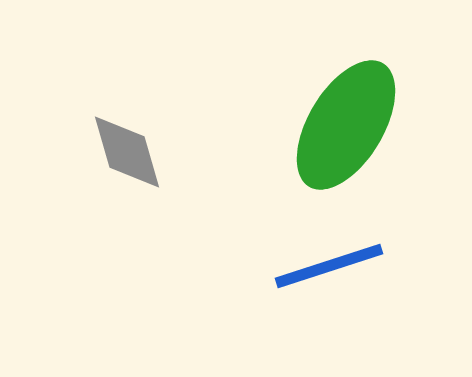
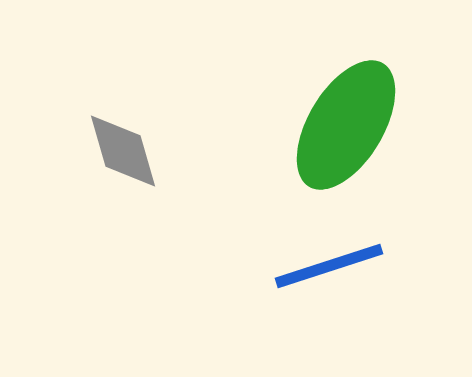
gray diamond: moved 4 px left, 1 px up
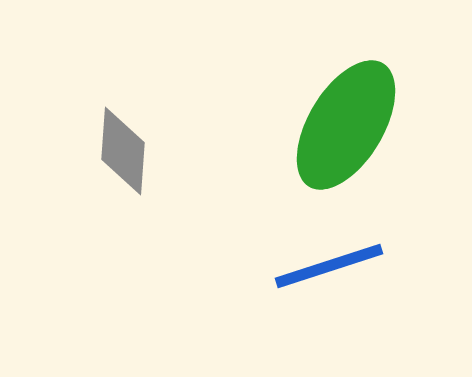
gray diamond: rotated 20 degrees clockwise
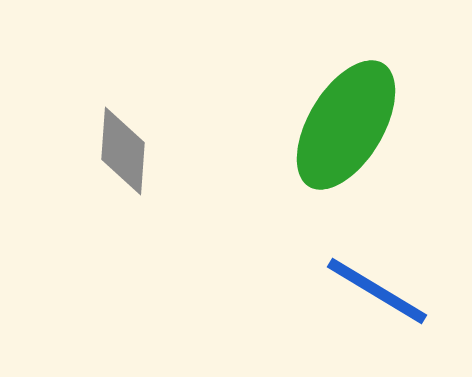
blue line: moved 48 px right, 25 px down; rotated 49 degrees clockwise
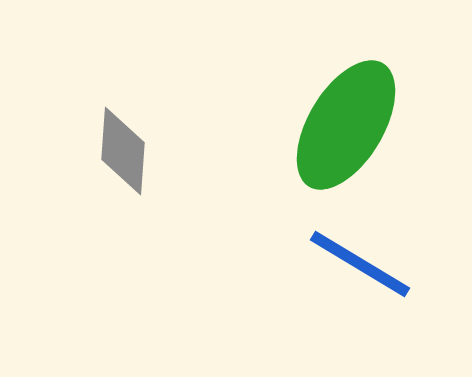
blue line: moved 17 px left, 27 px up
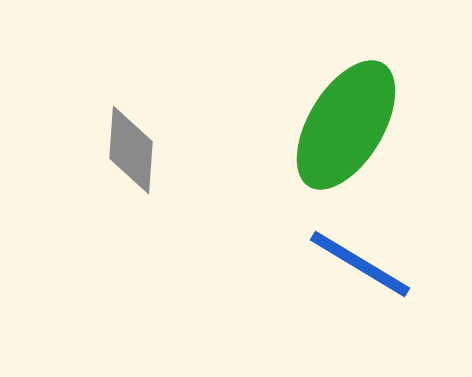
gray diamond: moved 8 px right, 1 px up
